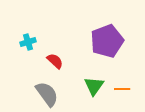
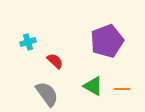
green triangle: moved 1 px left; rotated 35 degrees counterclockwise
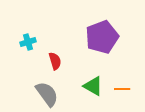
purple pentagon: moved 5 px left, 4 px up
red semicircle: rotated 30 degrees clockwise
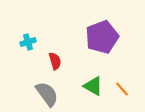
orange line: rotated 49 degrees clockwise
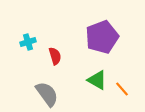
red semicircle: moved 5 px up
green triangle: moved 4 px right, 6 px up
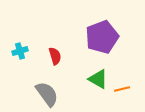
cyan cross: moved 8 px left, 9 px down
green triangle: moved 1 px right, 1 px up
orange line: rotated 63 degrees counterclockwise
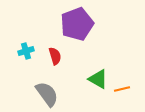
purple pentagon: moved 25 px left, 13 px up
cyan cross: moved 6 px right
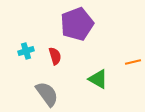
orange line: moved 11 px right, 27 px up
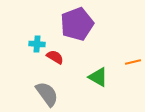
cyan cross: moved 11 px right, 7 px up; rotated 21 degrees clockwise
red semicircle: moved 1 px down; rotated 42 degrees counterclockwise
green triangle: moved 2 px up
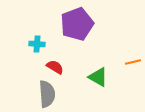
red semicircle: moved 10 px down
gray semicircle: rotated 32 degrees clockwise
